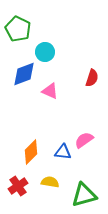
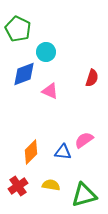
cyan circle: moved 1 px right
yellow semicircle: moved 1 px right, 3 px down
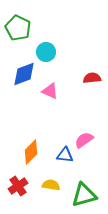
green pentagon: moved 1 px up
red semicircle: rotated 114 degrees counterclockwise
blue triangle: moved 2 px right, 3 px down
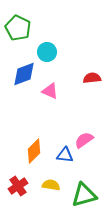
cyan circle: moved 1 px right
orange diamond: moved 3 px right, 1 px up
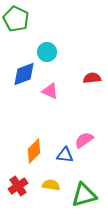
green pentagon: moved 2 px left, 9 px up
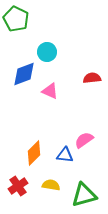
orange diamond: moved 2 px down
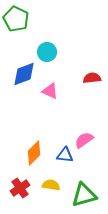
red cross: moved 2 px right, 2 px down
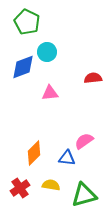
green pentagon: moved 11 px right, 3 px down
blue diamond: moved 1 px left, 7 px up
red semicircle: moved 1 px right
pink triangle: moved 2 px down; rotated 30 degrees counterclockwise
pink semicircle: moved 1 px down
blue triangle: moved 2 px right, 3 px down
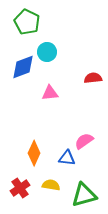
orange diamond: rotated 20 degrees counterclockwise
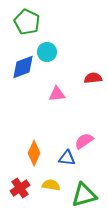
pink triangle: moved 7 px right, 1 px down
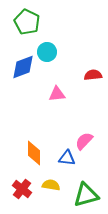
red semicircle: moved 3 px up
pink semicircle: rotated 12 degrees counterclockwise
orange diamond: rotated 25 degrees counterclockwise
red cross: moved 2 px right, 1 px down; rotated 18 degrees counterclockwise
green triangle: moved 2 px right
